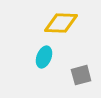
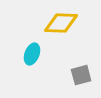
cyan ellipse: moved 12 px left, 3 px up
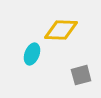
yellow diamond: moved 7 px down
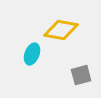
yellow diamond: rotated 8 degrees clockwise
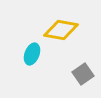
gray square: moved 2 px right, 1 px up; rotated 20 degrees counterclockwise
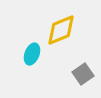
yellow diamond: rotated 32 degrees counterclockwise
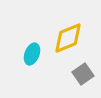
yellow diamond: moved 7 px right, 8 px down
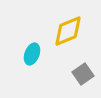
yellow diamond: moved 7 px up
